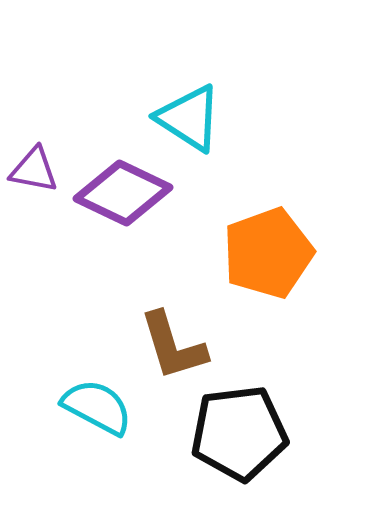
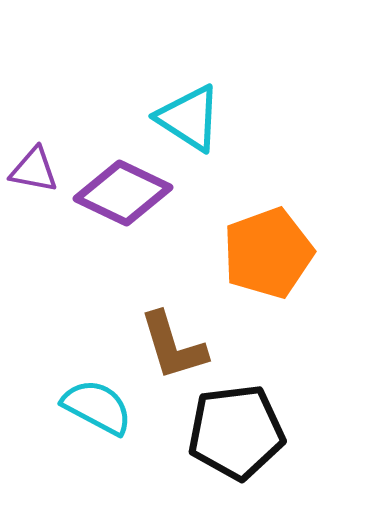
black pentagon: moved 3 px left, 1 px up
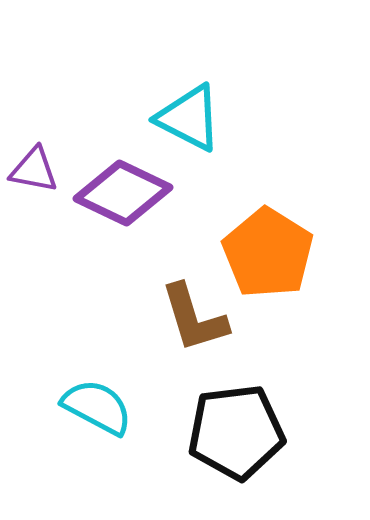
cyan triangle: rotated 6 degrees counterclockwise
orange pentagon: rotated 20 degrees counterclockwise
brown L-shape: moved 21 px right, 28 px up
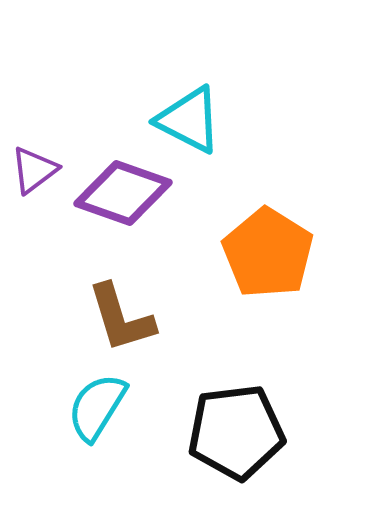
cyan triangle: moved 2 px down
purple triangle: rotated 48 degrees counterclockwise
purple diamond: rotated 6 degrees counterclockwise
brown L-shape: moved 73 px left
cyan semicircle: rotated 86 degrees counterclockwise
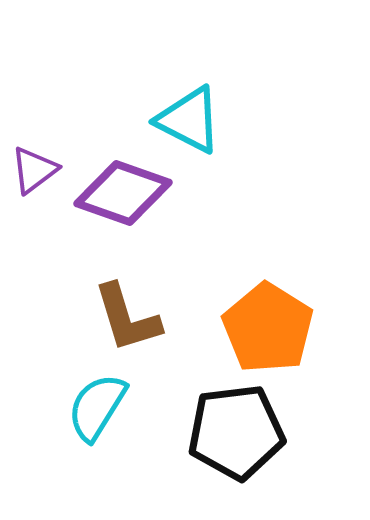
orange pentagon: moved 75 px down
brown L-shape: moved 6 px right
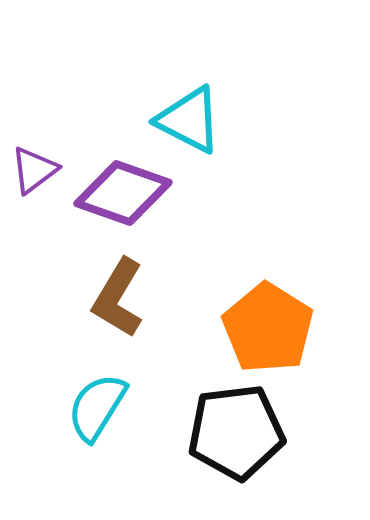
brown L-shape: moved 9 px left, 20 px up; rotated 48 degrees clockwise
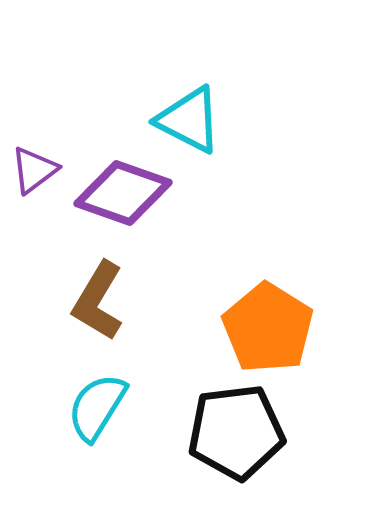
brown L-shape: moved 20 px left, 3 px down
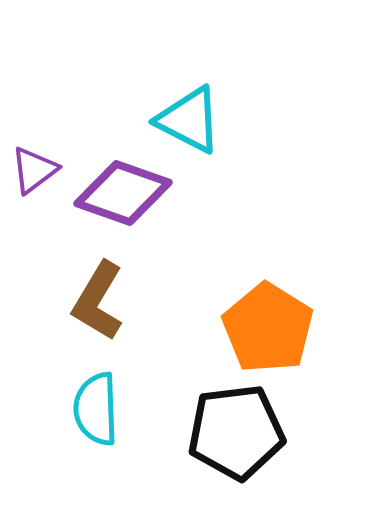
cyan semicircle: moved 1 px left, 2 px down; rotated 34 degrees counterclockwise
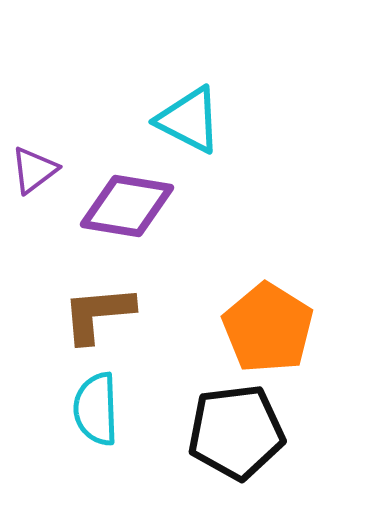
purple diamond: moved 4 px right, 13 px down; rotated 10 degrees counterclockwise
brown L-shape: moved 13 px down; rotated 54 degrees clockwise
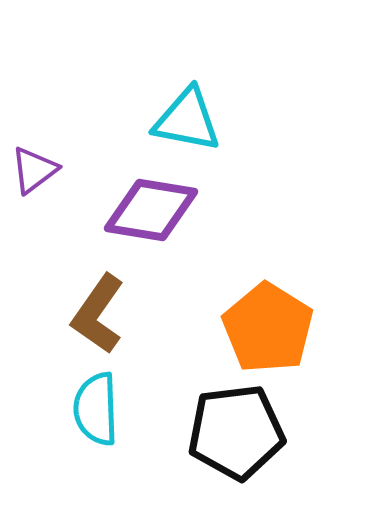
cyan triangle: moved 2 px left; rotated 16 degrees counterclockwise
purple diamond: moved 24 px right, 4 px down
brown L-shape: rotated 50 degrees counterclockwise
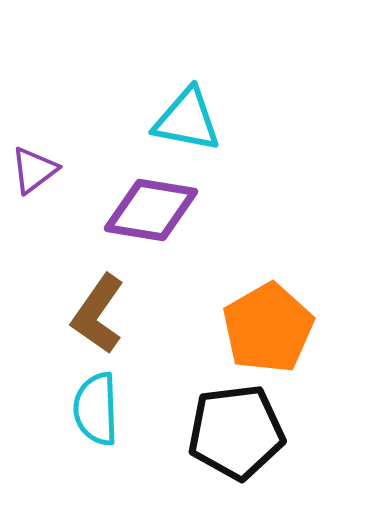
orange pentagon: rotated 10 degrees clockwise
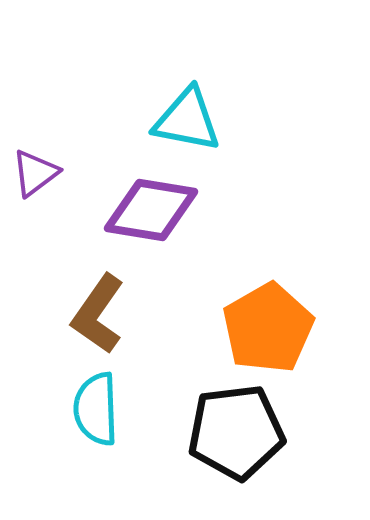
purple triangle: moved 1 px right, 3 px down
